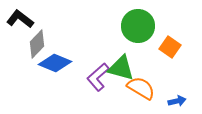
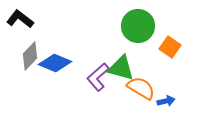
gray diamond: moved 7 px left, 12 px down
blue arrow: moved 11 px left
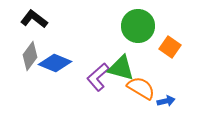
black L-shape: moved 14 px right
gray diamond: rotated 8 degrees counterclockwise
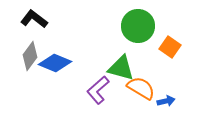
purple L-shape: moved 13 px down
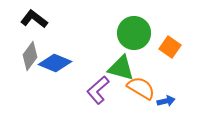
green circle: moved 4 px left, 7 px down
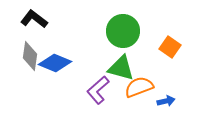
green circle: moved 11 px left, 2 px up
gray diamond: rotated 28 degrees counterclockwise
orange semicircle: moved 2 px left, 1 px up; rotated 52 degrees counterclockwise
